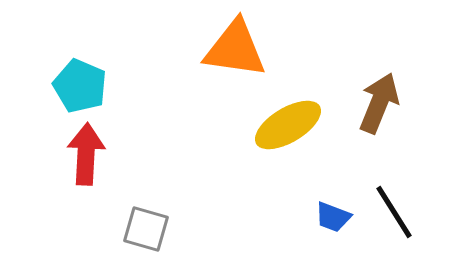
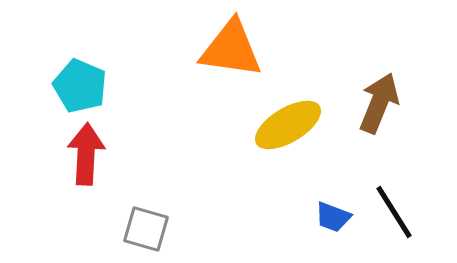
orange triangle: moved 4 px left
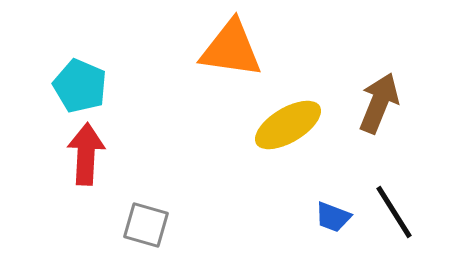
gray square: moved 4 px up
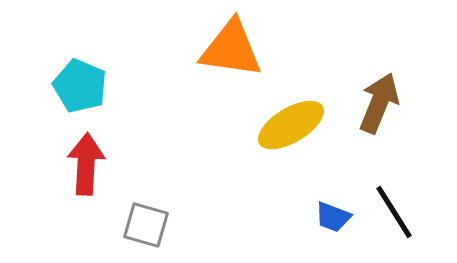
yellow ellipse: moved 3 px right
red arrow: moved 10 px down
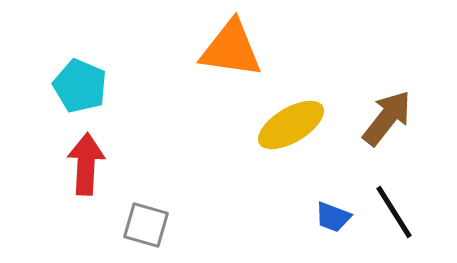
brown arrow: moved 8 px right, 15 px down; rotated 16 degrees clockwise
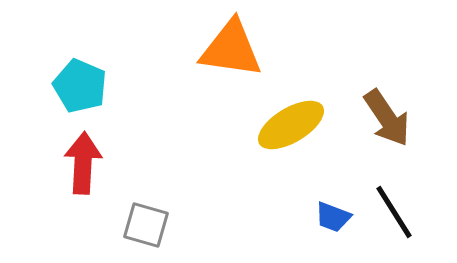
brown arrow: rotated 108 degrees clockwise
red arrow: moved 3 px left, 1 px up
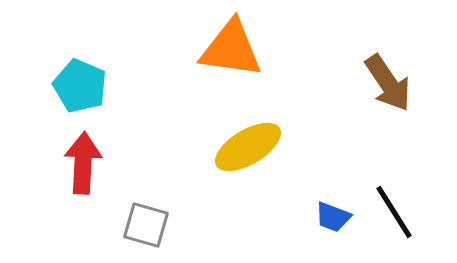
brown arrow: moved 1 px right, 35 px up
yellow ellipse: moved 43 px left, 22 px down
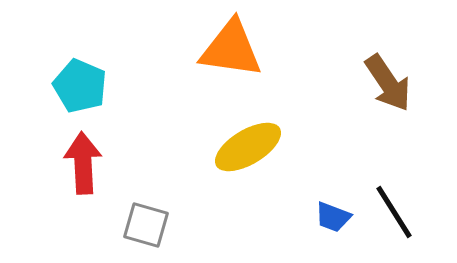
red arrow: rotated 6 degrees counterclockwise
